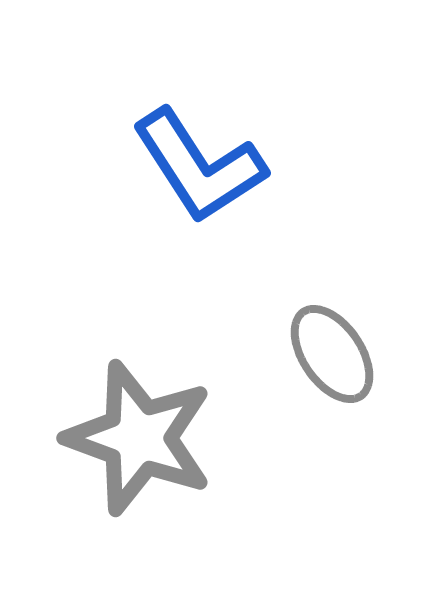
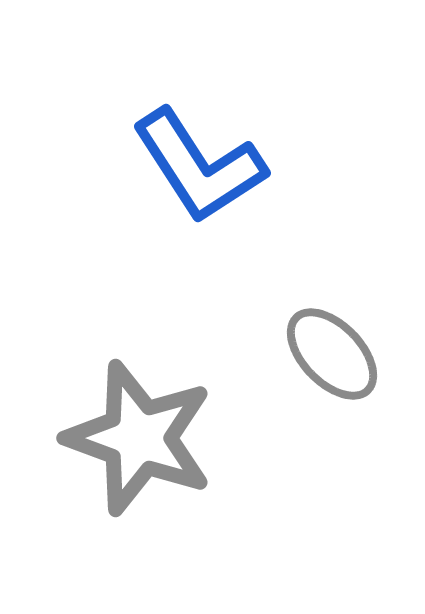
gray ellipse: rotated 10 degrees counterclockwise
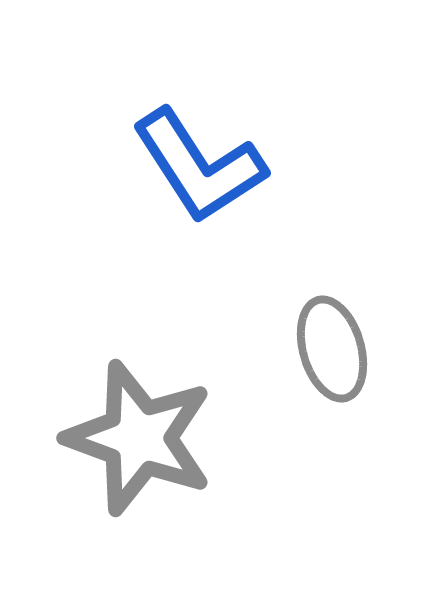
gray ellipse: moved 5 px up; rotated 28 degrees clockwise
